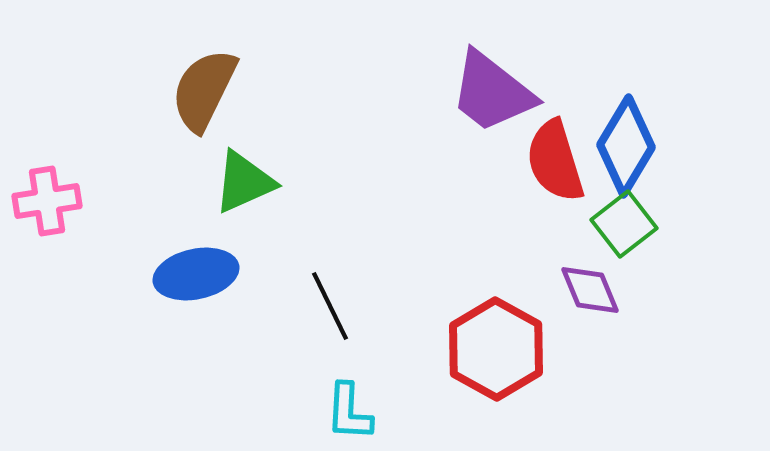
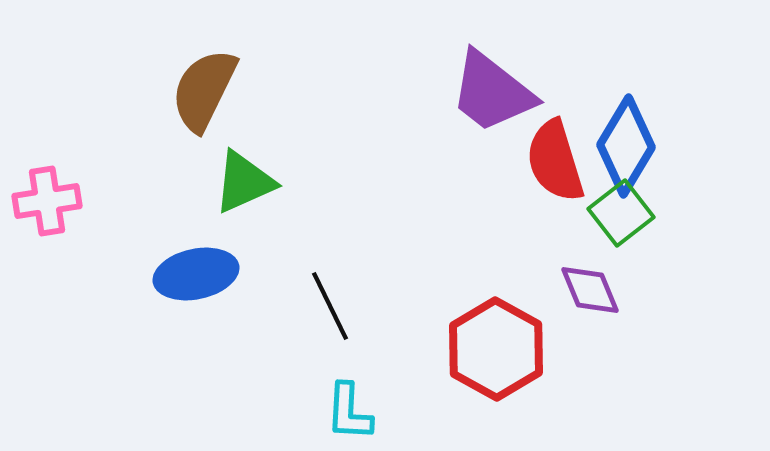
green square: moved 3 px left, 11 px up
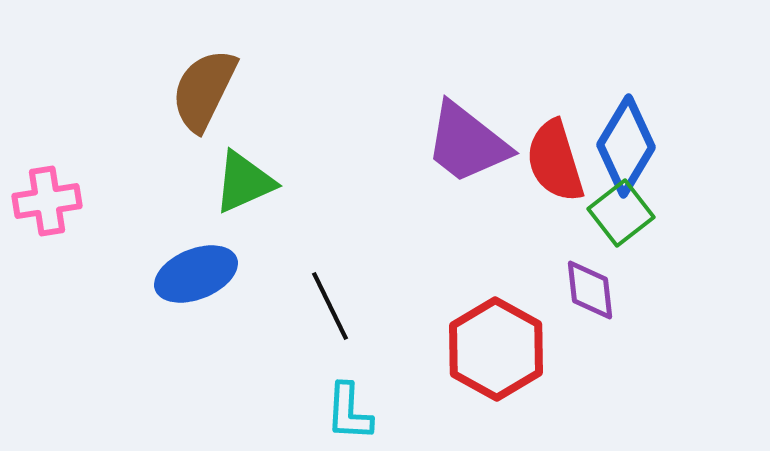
purple trapezoid: moved 25 px left, 51 px down
blue ellipse: rotated 10 degrees counterclockwise
purple diamond: rotated 16 degrees clockwise
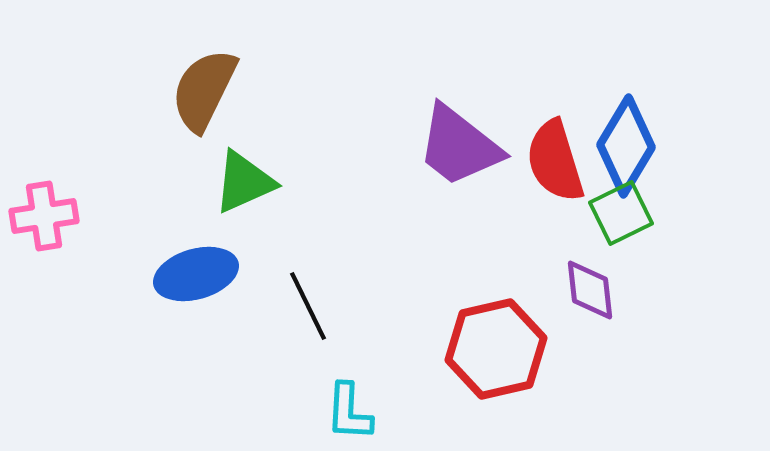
purple trapezoid: moved 8 px left, 3 px down
pink cross: moved 3 px left, 15 px down
green square: rotated 12 degrees clockwise
blue ellipse: rotated 6 degrees clockwise
black line: moved 22 px left
red hexagon: rotated 18 degrees clockwise
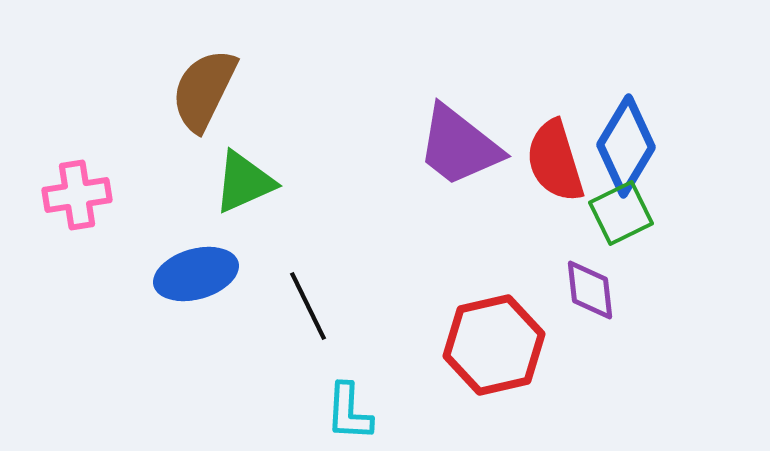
pink cross: moved 33 px right, 21 px up
red hexagon: moved 2 px left, 4 px up
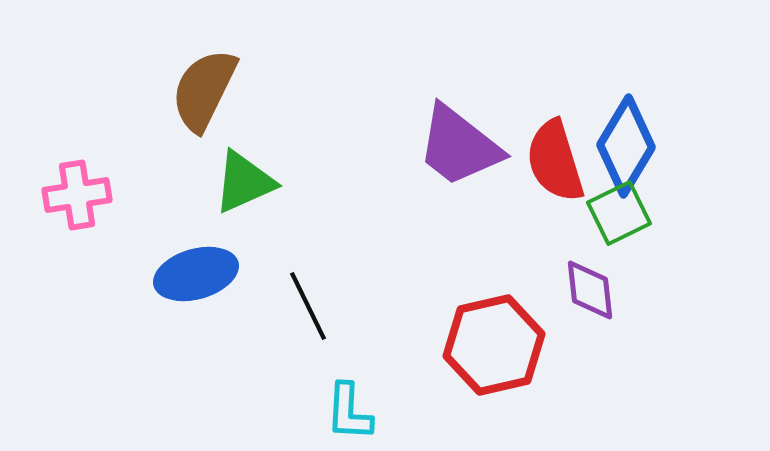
green square: moved 2 px left
